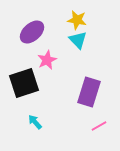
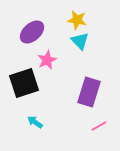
cyan triangle: moved 2 px right, 1 px down
cyan arrow: rotated 14 degrees counterclockwise
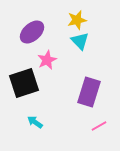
yellow star: rotated 24 degrees counterclockwise
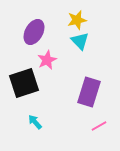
purple ellipse: moved 2 px right; rotated 20 degrees counterclockwise
cyan arrow: rotated 14 degrees clockwise
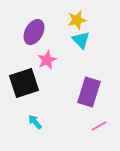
cyan triangle: moved 1 px right, 1 px up
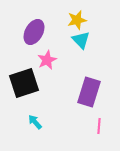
pink line: rotated 56 degrees counterclockwise
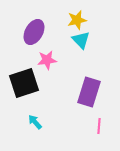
pink star: rotated 18 degrees clockwise
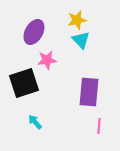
purple rectangle: rotated 12 degrees counterclockwise
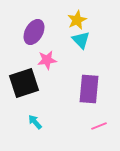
yellow star: rotated 12 degrees counterclockwise
purple rectangle: moved 3 px up
pink line: rotated 63 degrees clockwise
